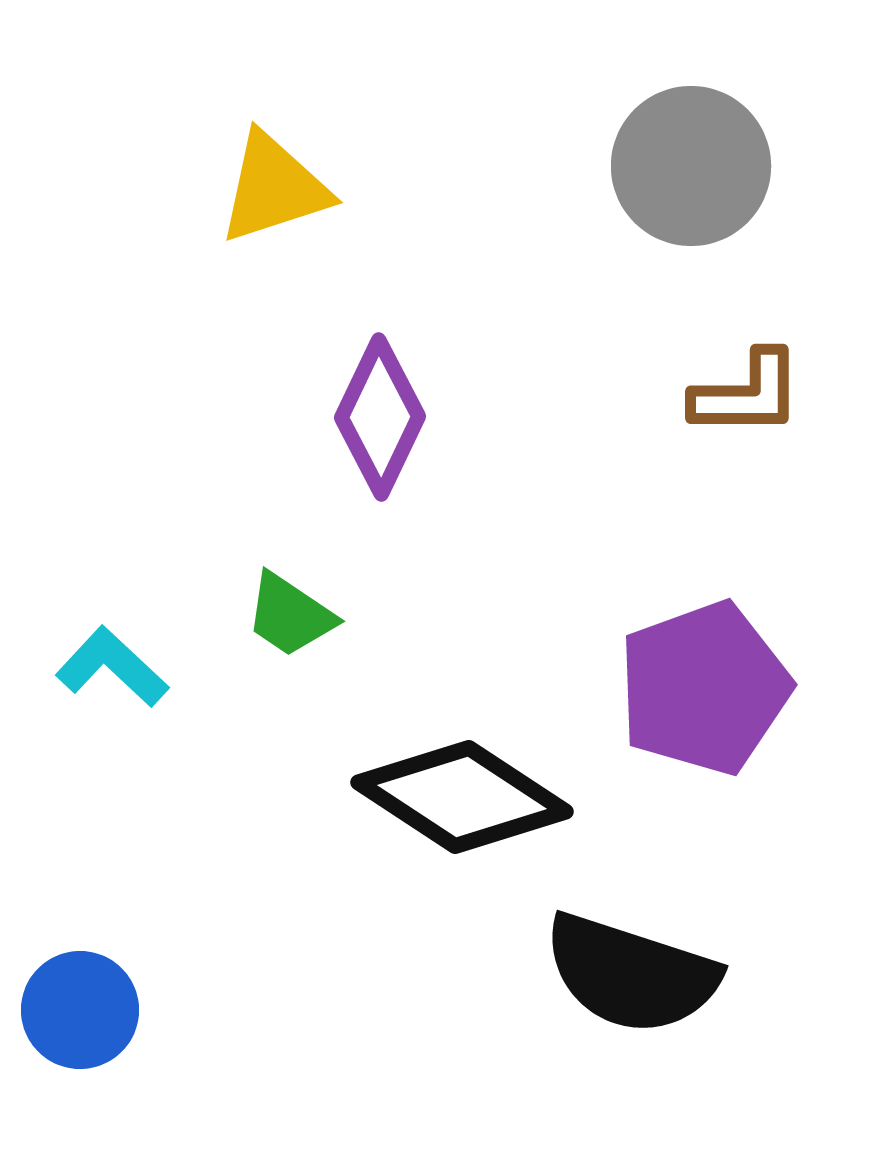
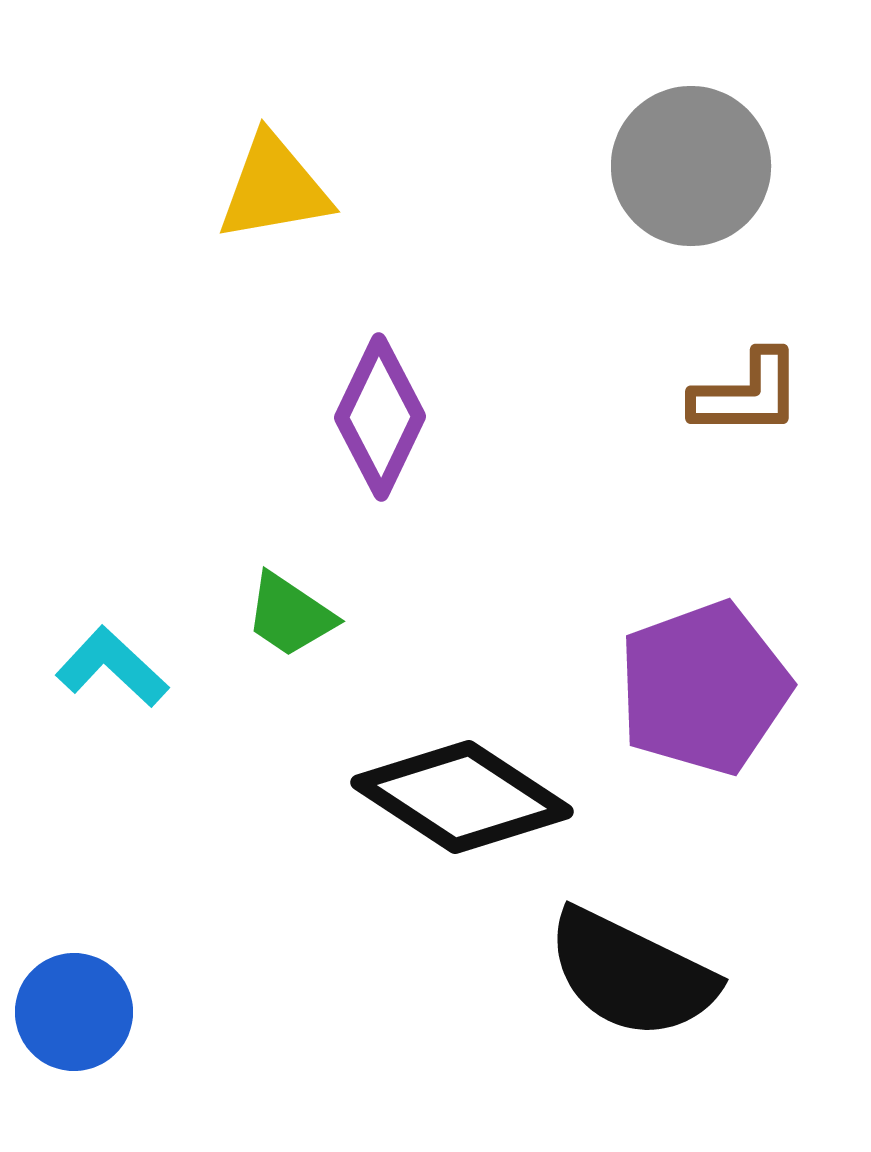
yellow triangle: rotated 8 degrees clockwise
black semicircle: rotated 8 degrees clockwise
blue circle: moved 6 px left, 2 px down
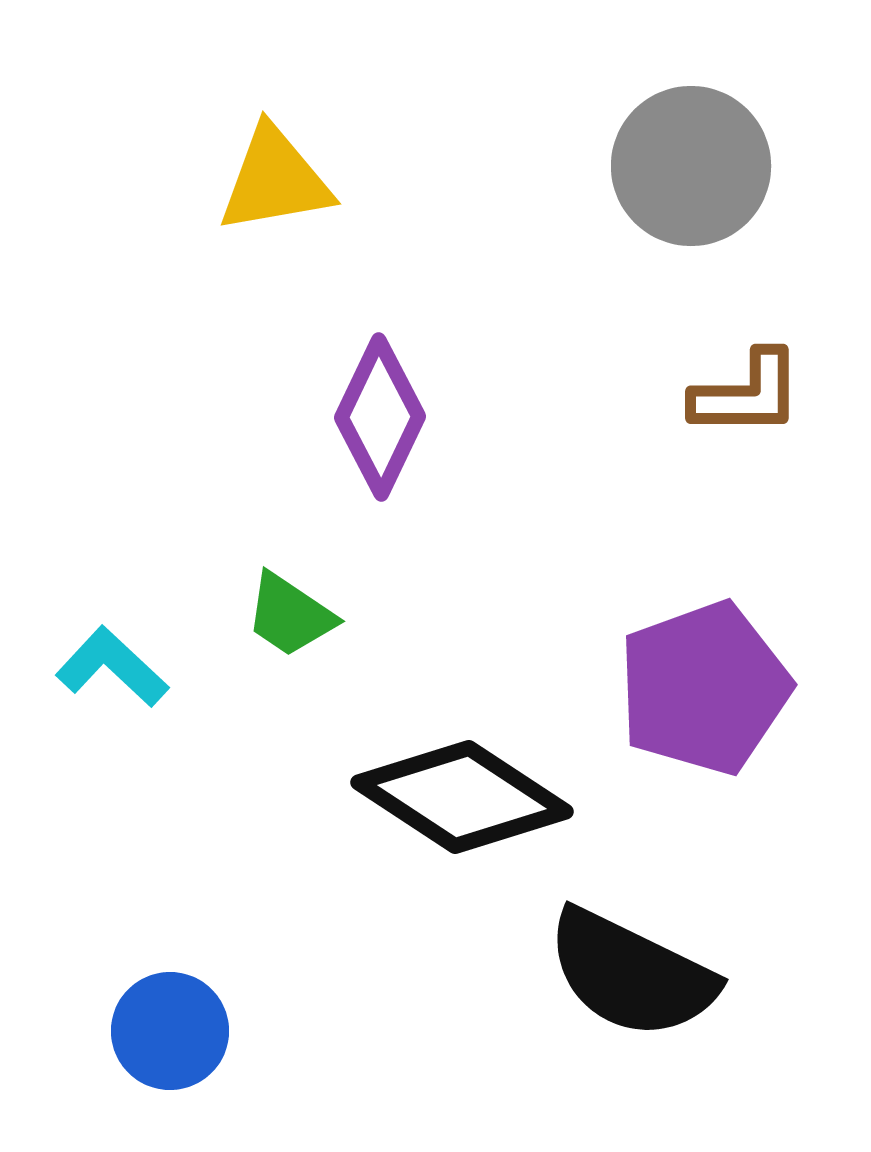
yellow triangle: moved 1 px right, 8 px up
blue circle: moved 96 px right, 19 px down
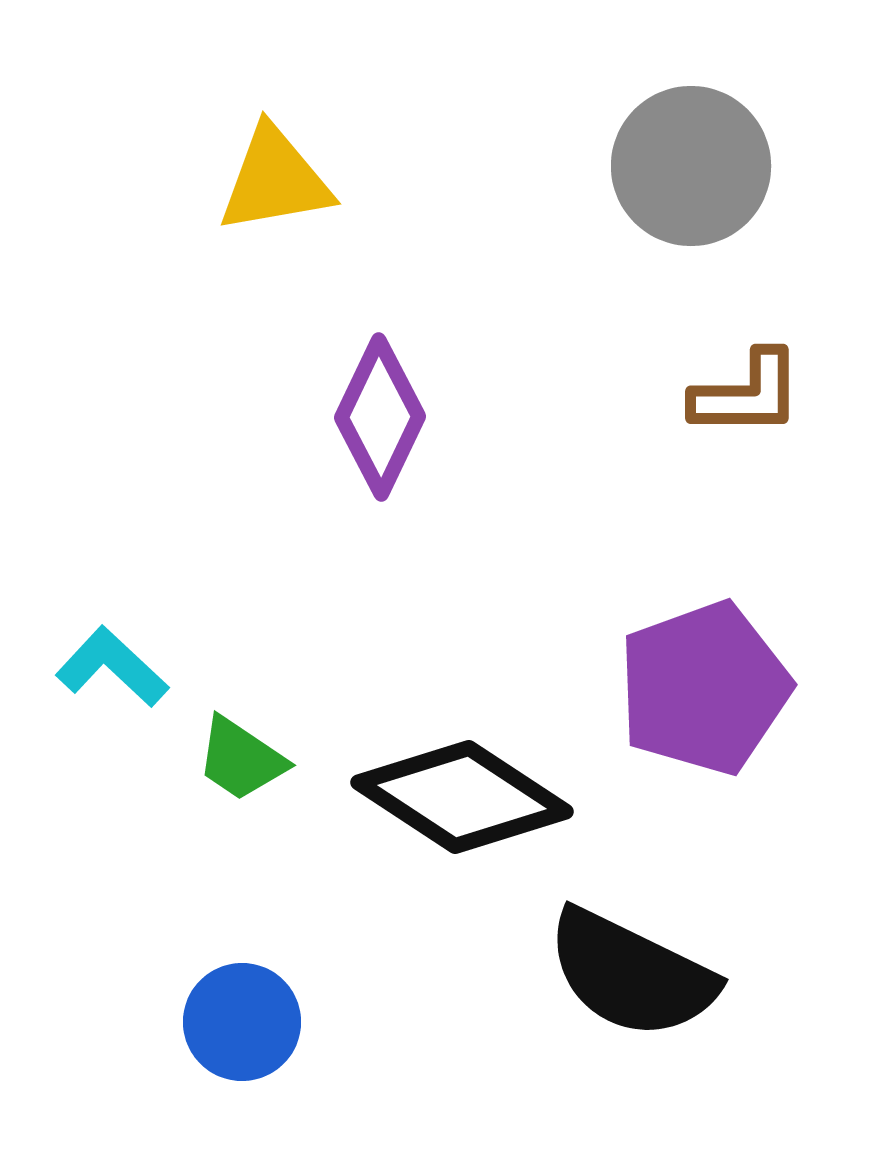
green trapezoid: moved 49 px left, 144 px down
blue circle: moved 72 px right, 9 px up
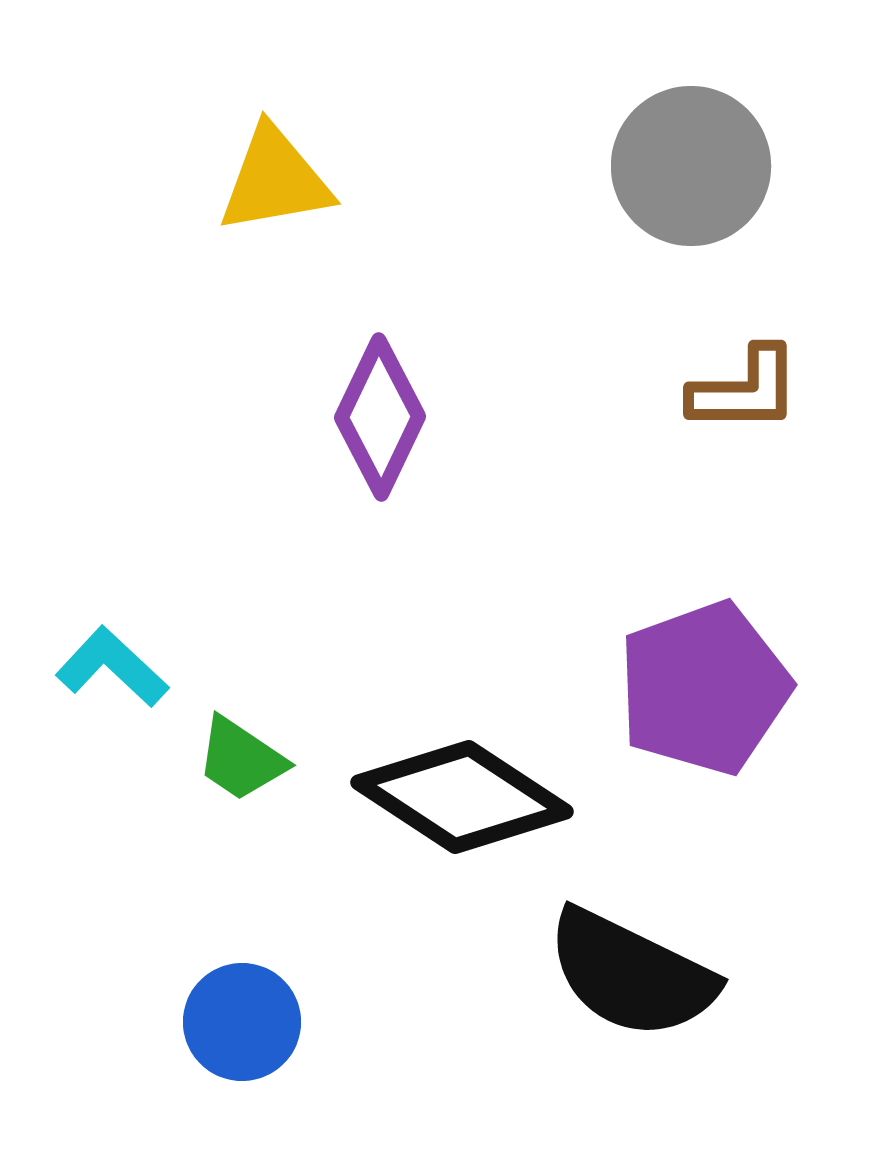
brown L-shape: moved 2 px left, 4 px up
